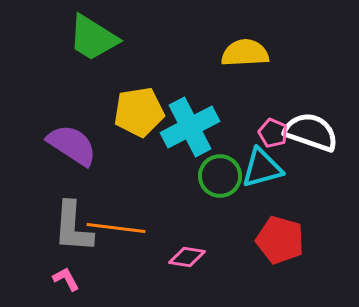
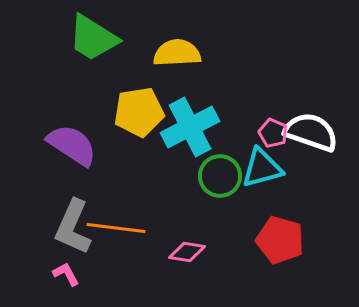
yellow semicircle: moved 68 px left
gray L-shape: rotated 20 degrees clockwise
pink diamond: moved 5 px up
pink L-shape: moved 5 px up
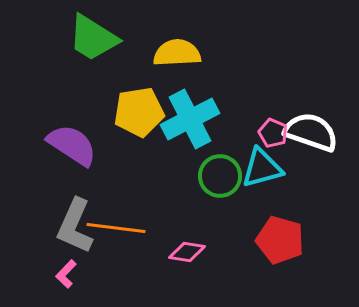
cyan cross: moved 8 px up
gray L-shape: moved 2 px right, 1 px up
pink L-shape: rotated 108 degrees counterclockwise
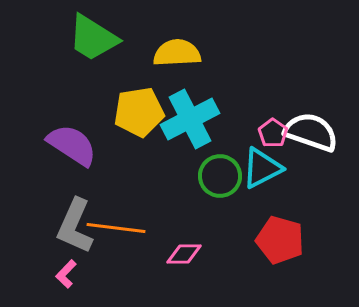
pink pentagon: rotated 12 degrees clockwise
cyan triangle: rotated 12 degrees counterclockwise
pink diamond: moved 3 px left, 2 px down; rotated 9 degrees counterclockwise
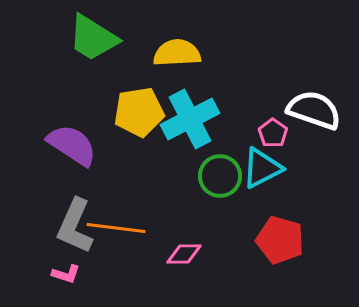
white semicircle: moved 3 px right, 22 px up
pink L-shape: rotated 116 degrees counterclockwise
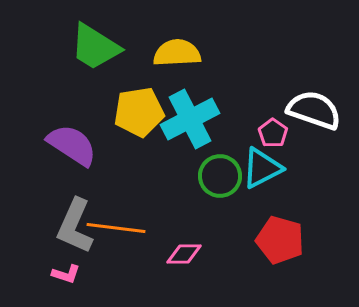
green trapezoid: moved 2 px right, 9 px down
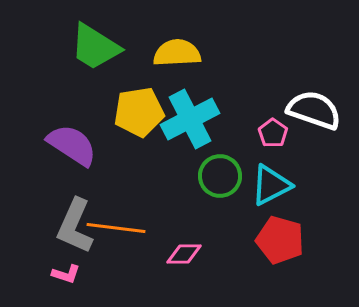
cyan triangle: moved 9 px right, 17 px down
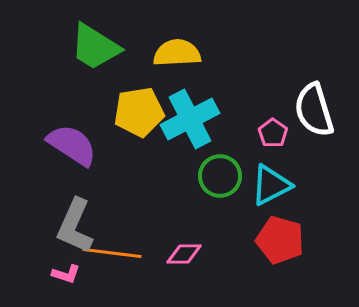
white semicircle: rotated 126 degrees counterclockwise
orange line: moved 4 px left, 25 px down
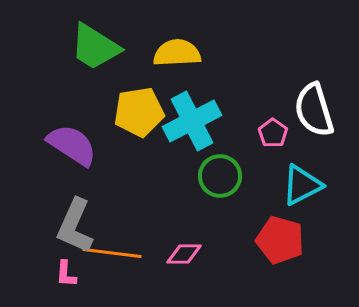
cyan cross: moved 2 px right, 2 px down
cyan triangle: moved 31 px right
pink L-shape: rotated 76 degrees clockwise
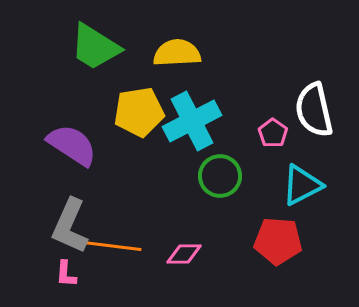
white semicircle: rotated 4 degrees clockwise
gray L-shape: moved 5 px left
red pentagon: moved 2 px left, 1 px down; rotated 12 degrees counterclockwise
orange line: moved 7 px up
